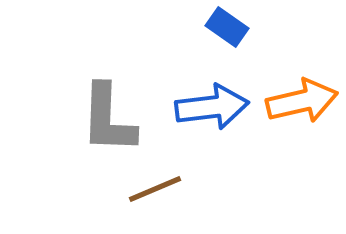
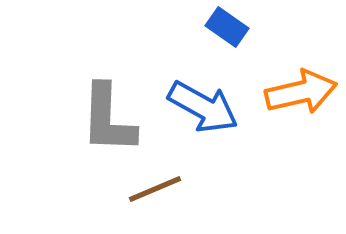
orange arrow: moved 1 px left, 9 px up
blue arrow: moved 9 px left; rotated 36 degrees clockwise
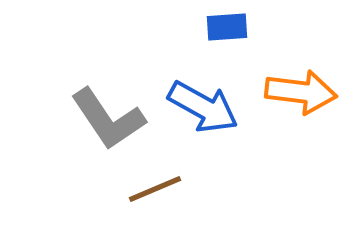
blue rectangle: rotated 39 degrees counterclockwise
orange arrow: rotated 20 degrees clockwise
gray L-shape: rotated 36 degrees counterclockwise
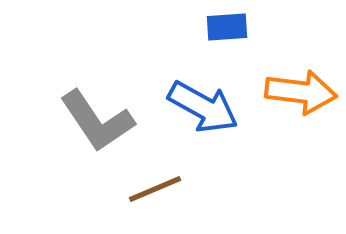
gray L-shape: moved 11 px left, 2 px down
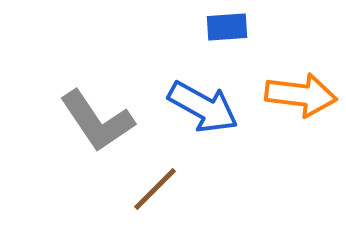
orange arrow: moved 3 px down
brown line: rotated 22 degrees counterclockwise
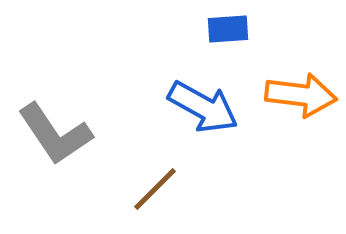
blue rectangle: moved 1 px right, 2 px down
gray L-shape: moved 42 px left, 13 px down
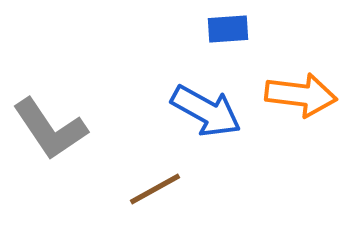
blue arrow: moved 3 px right, 4 px down
gray L-shape: moved 5 px left, 5 px up
brown line: rotated 16 degrees clockwise
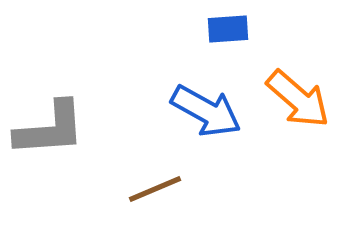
orange arrow: moved 3 px left, 4 px down; rotated 34 degrees clockwise
gray L-shape: rotated 60 degrees counterclockwise
brown line: rotated 6 degrees clockwise
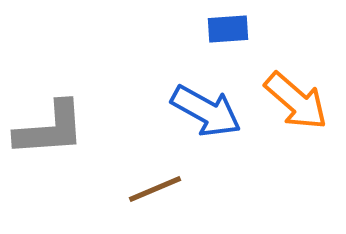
orange arrow: moved 2 px left, 2 px down
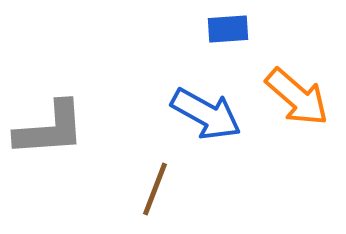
orange arrow: moved 1 px right, 4 px up
blue arrow: moved 3 px down
brown line: rotated 46 degrees counterclockwise
